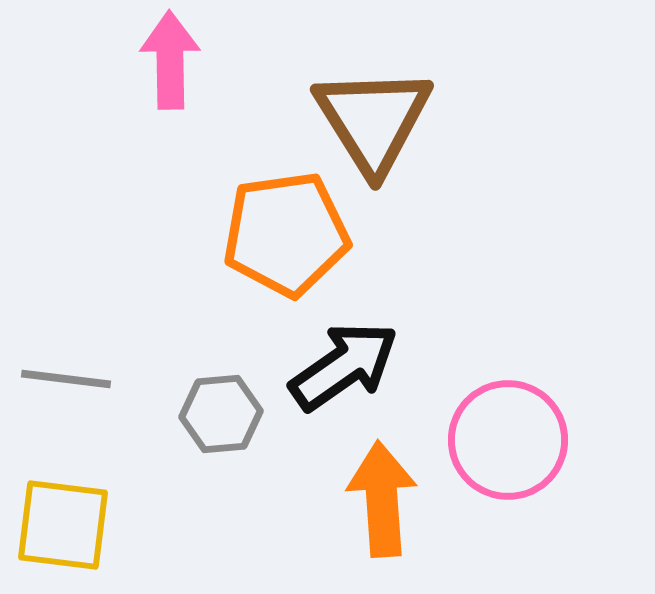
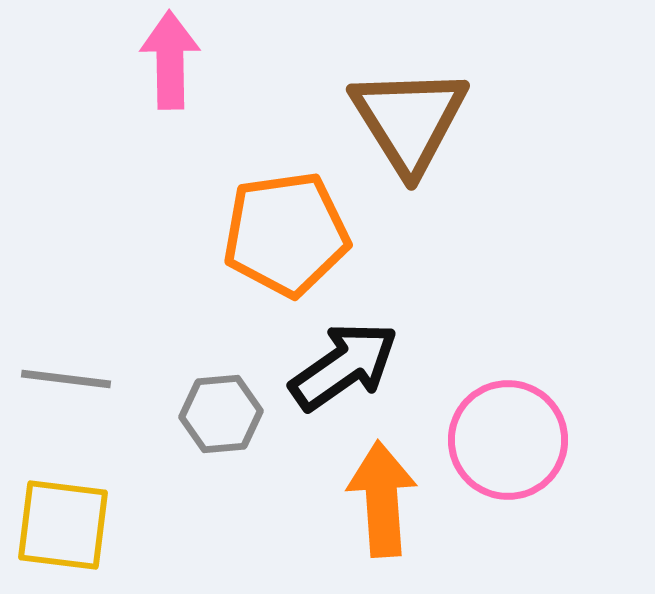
brown triangle: moved 36 px right
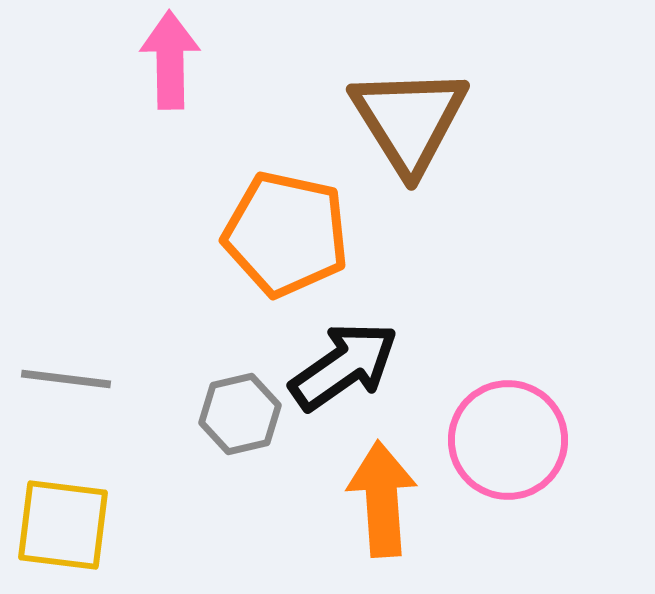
orange pentagon: rotated 20 degrees clockwise
gray hexagon: moved 19 px right; rotated 8 degrees counterclockwise
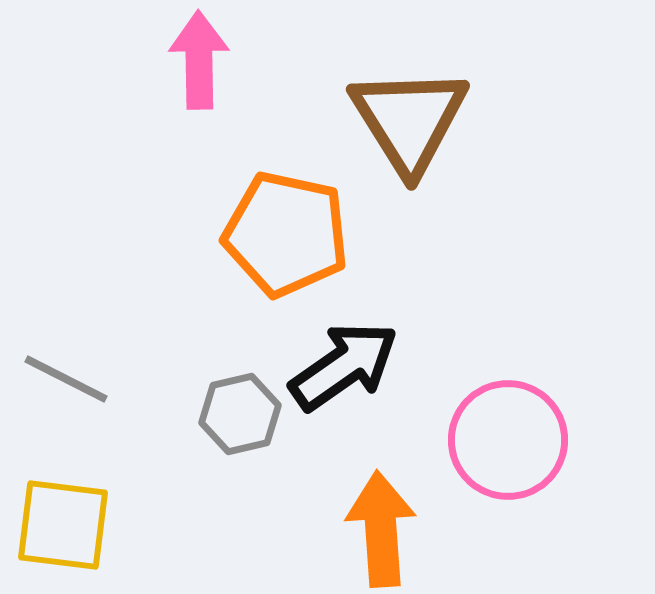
pink arrow: moved 29 px right
gray line: rotated 20 degrees clockwise
orange arrow: moved 1 px left, 30 px down
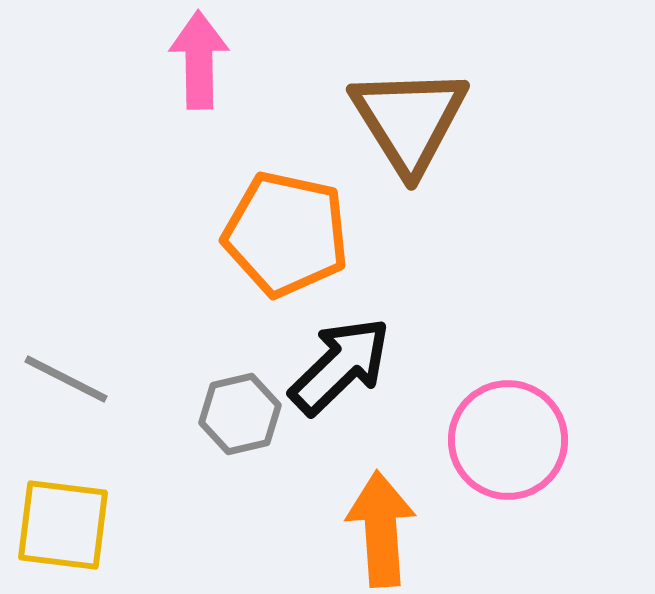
black arrow: moved 4 px left; rotated 9 degrees counterclockwise
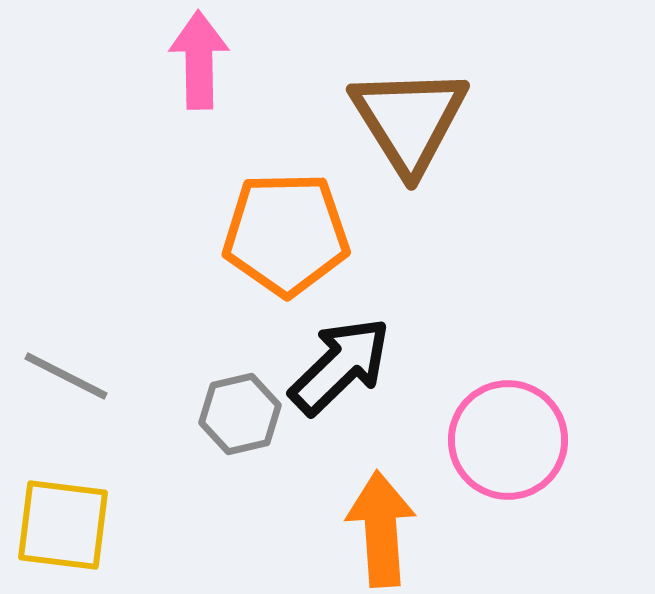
orange pentagon: rotated 13 degrees counterclockwise
gray line: moved 3 px up
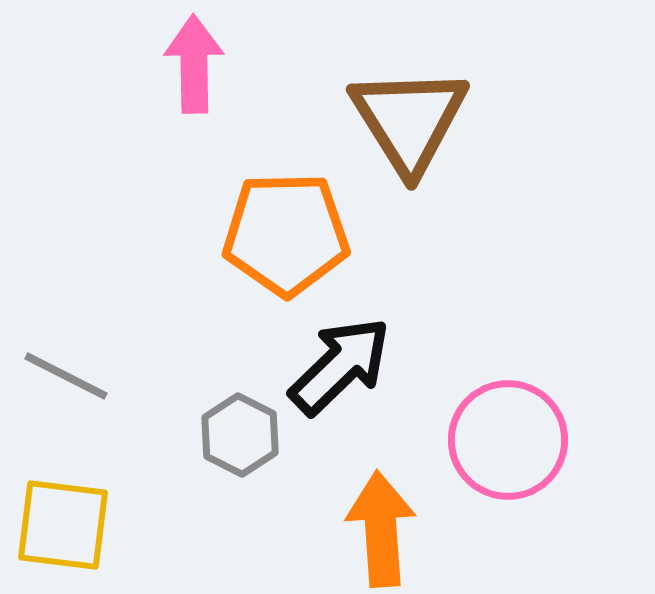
pink arrow: moved 5 px left, 4 px down
gray hexagon: moved 21 px down; rotated 20 degrees counterclockwise
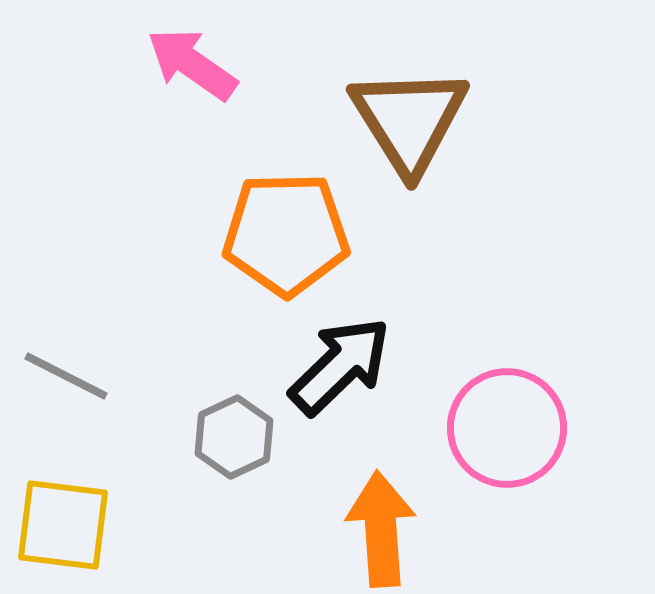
pink arrow: moved 2 px left; rotated 54 degrees counterclockwise
gray hexagon: moved 6 px left, 2 px down; rotated 8 degrees clockwise
pink circle: moved 1 px left, 12 px up
